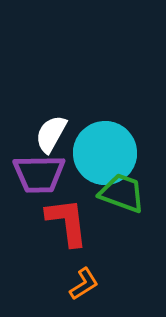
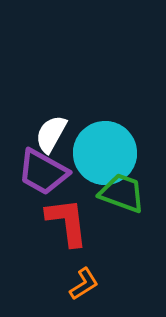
purple trapezoid: moved 4 px right, 2 px up; rotated 30 degrees clockwise
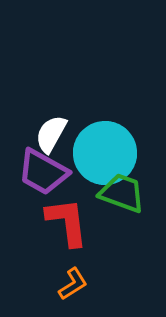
orange L-shape: moved 11 px left
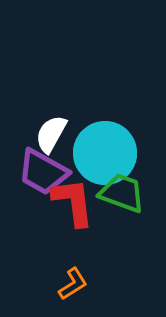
red L-shape: moved 6 px right, 20 px up
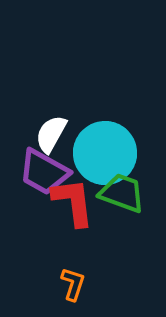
purple trapezoid: moved 1 px right
orange L-shape: rotated 40 degrees counterclockwise
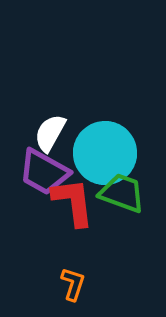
white semicircle: moved 1 px left, 1 px up
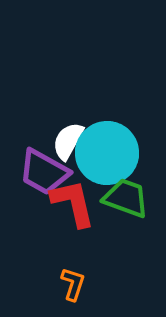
white semicircle: moved 18 px right, 8 px down
cyan circle: moved 2 px right
green trapezoid: moved 4 px right, 5 px down
red L-shape: moved 1 px down; rotated 6 degrees counterclockwise
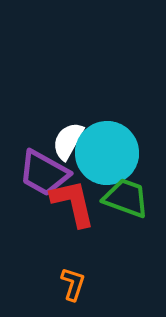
purple trapezoid: moved 1 px down
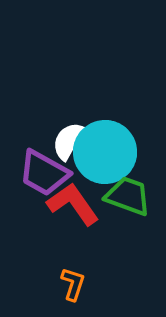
cyan circle: moved 2 px left, 1 px up
green trapezoid: moved 2 px right, 2 px up
red L-shape: moved 1 px down; rotated 22 degrees counterclockwise
